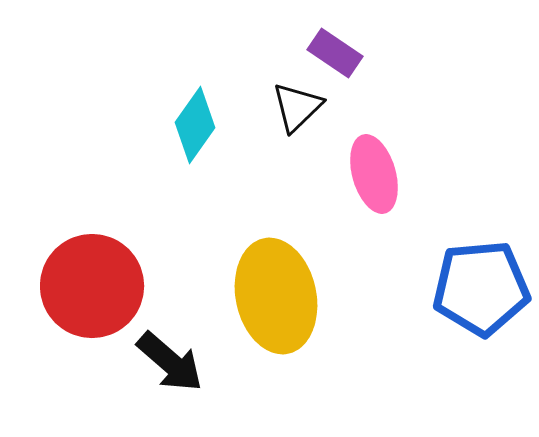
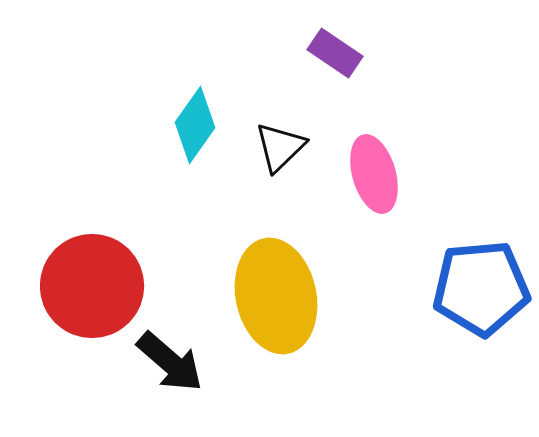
black triangle: moved 17 px left, 40 px down
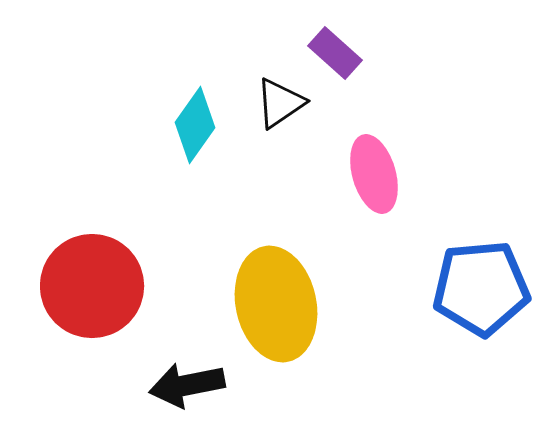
purple rectangle: rotated 8 degrees clockwise
black triangle: moved 44 px up; rotated 10 degrees clockwise
yellow ellipse: moved 8 px down
black arrow: moved 17 px right, 23 px down; rotated 128 degrees clockwise
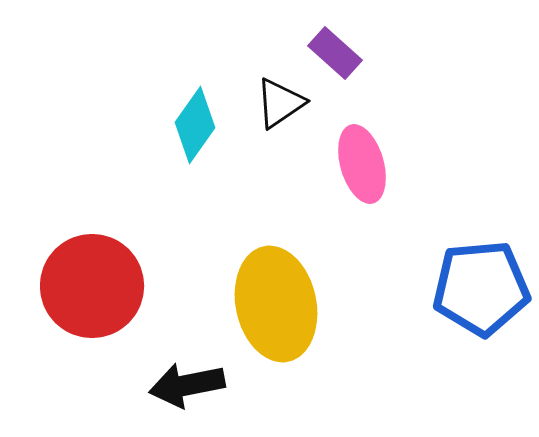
pink ellipse: moved 12 px left, 10 px up
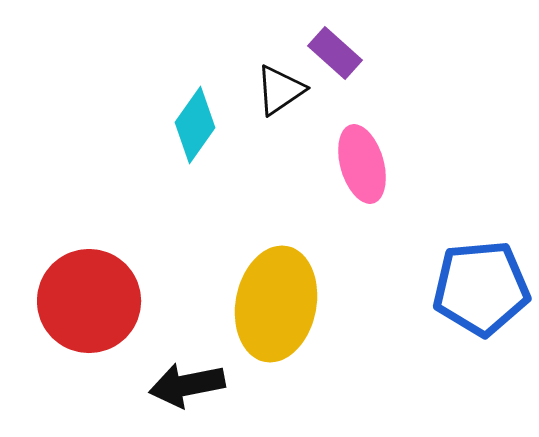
black triangle: moved 13 px up
red circle: moved 3 px left, 15 px down
yellow ellipse: rotated 23 degrees clockwise
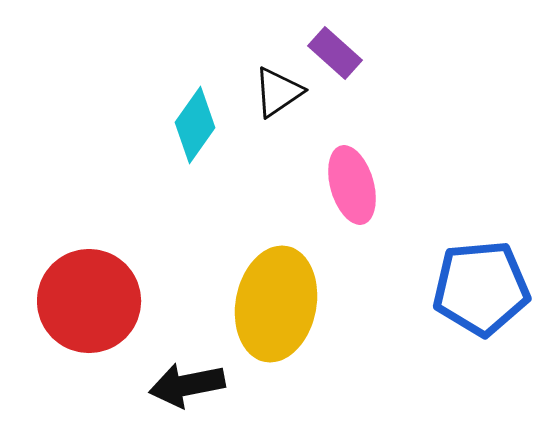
black triangle: moved 2 px left, 2 px down
pink ellipse: moved 10 px left, 21 px down
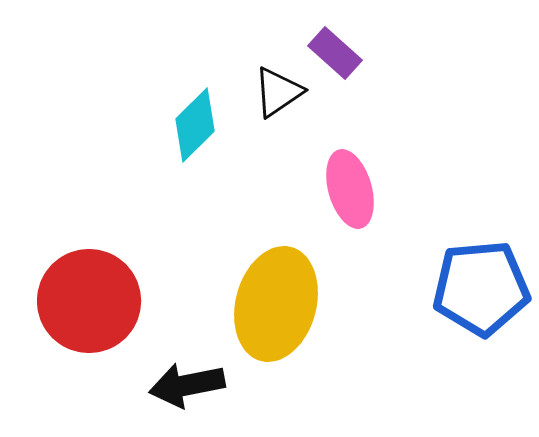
cyan diamond: rotated 10 degrees clockwise
pink ellipse: moved 2 px left, 4 px down
yellow ellipse: rotated 4 degrees clockwise
